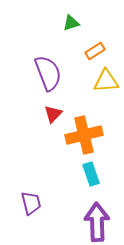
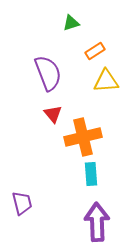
red triangle: rotated 24 degrees counterclockwise
orange cross: moved 1 px left, 2 px down
cyan rectangle: rotated 15 degrees clockwise
purple trapezoid: moved 9 px left
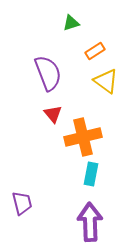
yellow triangle: rotated 40 degrees clockwise
cyan rectangle: rotated 15 degrees clockwise
purple arrow: moved 7 px left
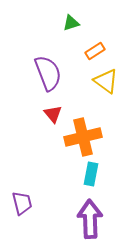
purple arrow: moved 3 px up
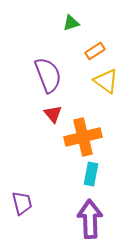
purple semicircle: moved 2 px down
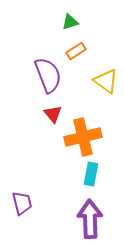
green triangle: moved 1 px left, 1 px up
orange rectangle: moved 19 px left
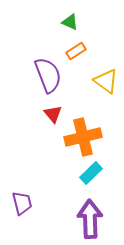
green triangle: rotated 42 degrees clockwise
cyan rectangle: moved 1 px up; rotated 35 degrees clockwise
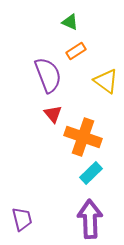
orange cross: rotated 33 degrees clockwise
purple trapezoid: moved 16 px down
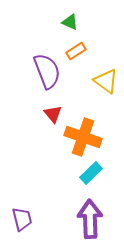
purple semicircle: moved 1 px left, 4 px up
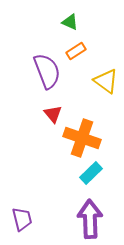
orange cross: moved 1 px left, 1 px down
